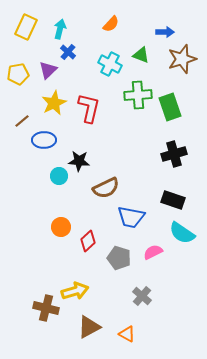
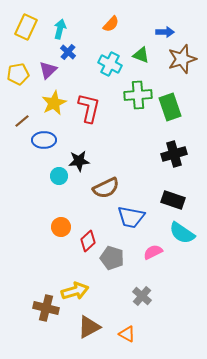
black star: rotated 10 degrees counterclockwise
gray pentagon: moved 7 px left
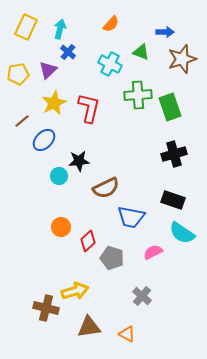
green triangle: moved 3 px up
blue ellipse: rotated 45 degrees counterclockwise
brown triangle: rotated 20 degrees clockwise
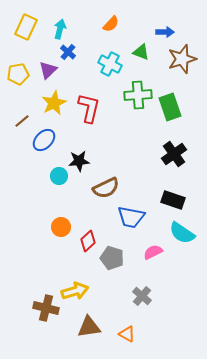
black cross: rotated 20 degrees counterclockwise
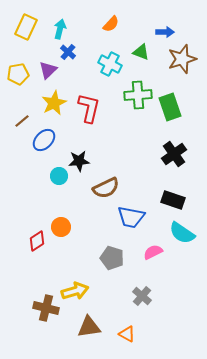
red diamond: moved 51 px left; rotated 10 degrees clockwise
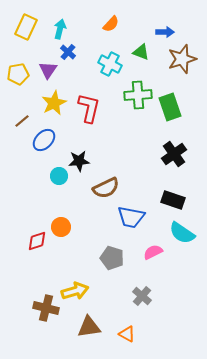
purple triangle: rotated 12 degrees counterclockwise
red diamond: rotated 15 degrees clockwise
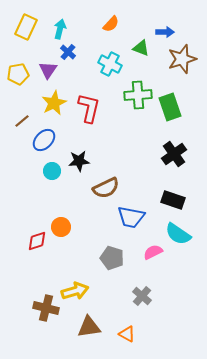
green triangle: moved 4 px up
cyan circle: moved 7 px left, 5 px up
cyan semicircle: moved 4 px left, 1 px down
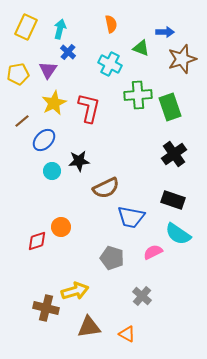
orange semicircle: rotated 54 degrees counterclockwise
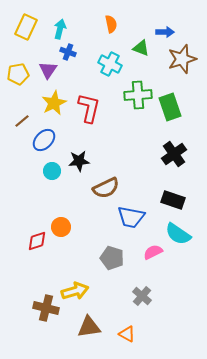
blue cross: rotated 21 degrees counterclockwise
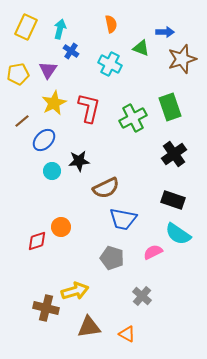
blue cross: moved 3 px right, 1 px up; rotated 14 degrees clockwise
green cross: moved 5 px left, 23 px down; rotated 24 degrees counterclockwise
blue trapezoid: moved 8 px left, 2 px down
